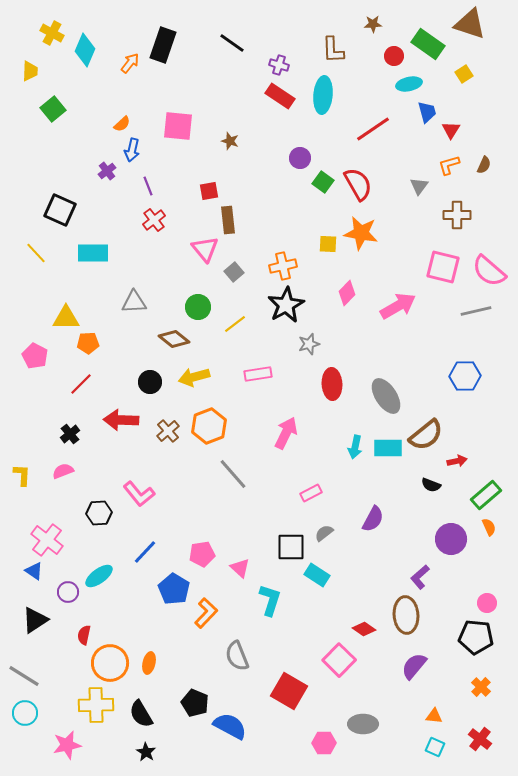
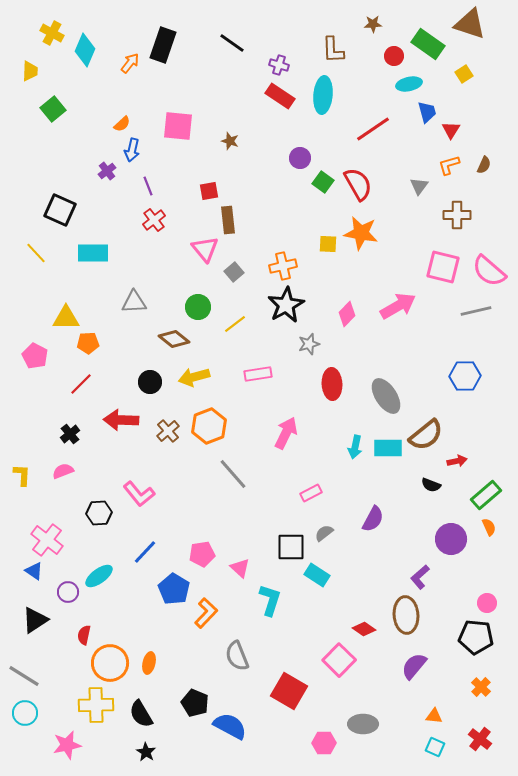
pink diamond at (347, 293): moved 21 px down
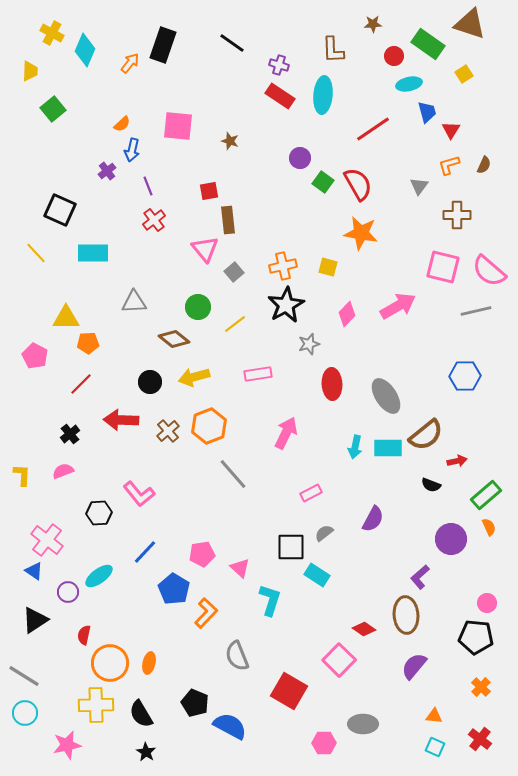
yellow square at (328, 244): moved 23 px down; rotated 12 degrees clockwise
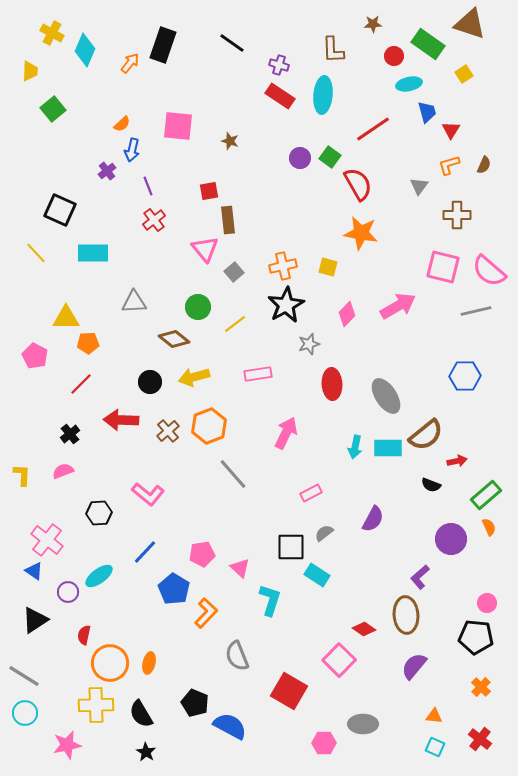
green square at (323, 182): moved 7 px right, 25 px up
pink L-shape at (139, 494): moved 9 px right; rotated 12 degrees counterclockwise
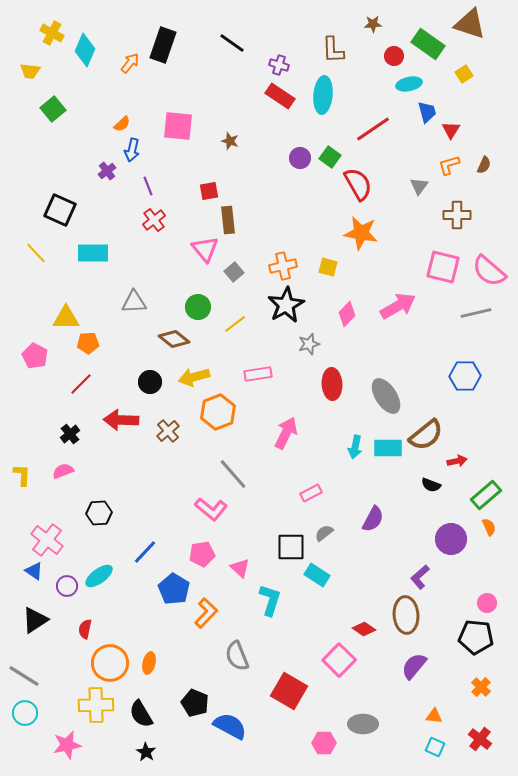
yellow trapezoid at (30, 71): rotated 95 degrees clockwise
gray line at (476, 311): moved 2 px down
orange hexagon at (209, 426): moved 9 px right, 14 px up
pink L-shape at (148, 494): moved 63 px right, 15 px down
purple circle at (68, 592): moved 1 px left, 6 px up
red semicircle at (84, 635): moved 1 px right, 6 px up
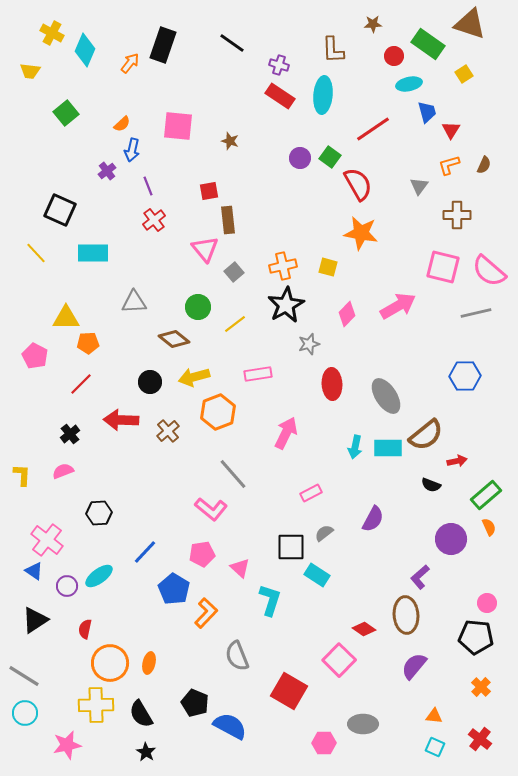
green square at (53, 109): moved 13 px right, 4 px down
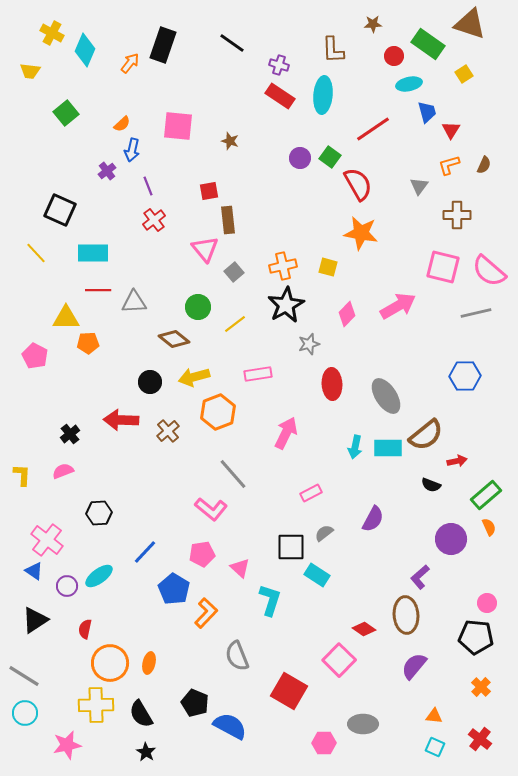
red line at (81, 384): moved 17 px right, 94 px up; rotated 45 degrees clockwise
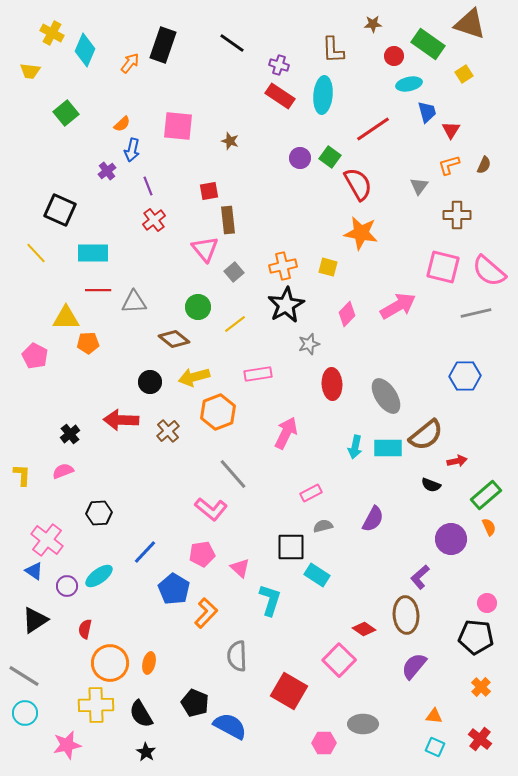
gray semicircle at (324, 533): moved 1 px left, 7 px up; rotated 24 degrees clockwise
gray semicircle at (237, 656): rotated 20 degrees clockwise
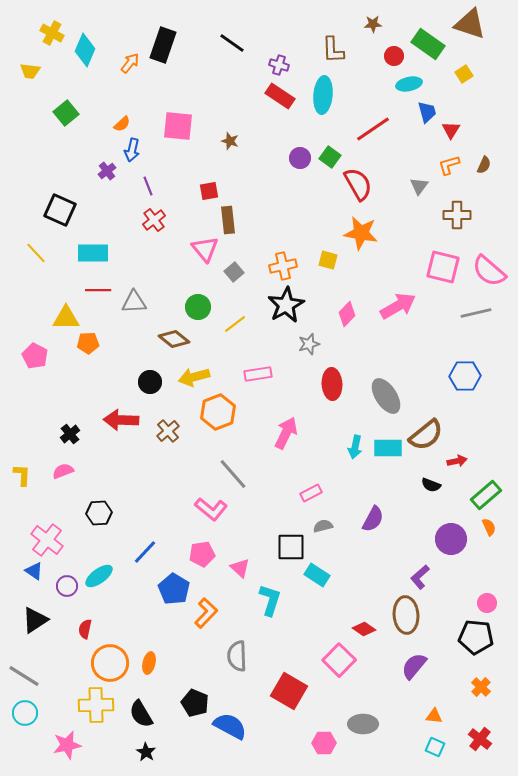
yellow square at (328, 267): moved 7 px up
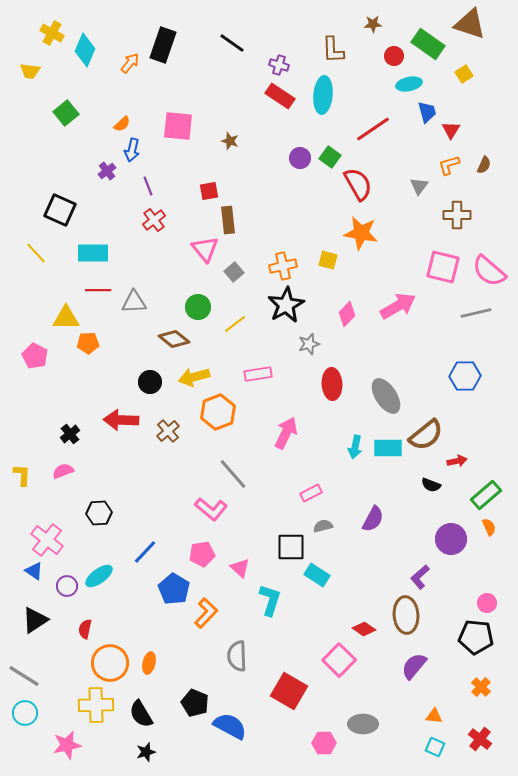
black star at (146, 752): rotated 24 degrees clockwise
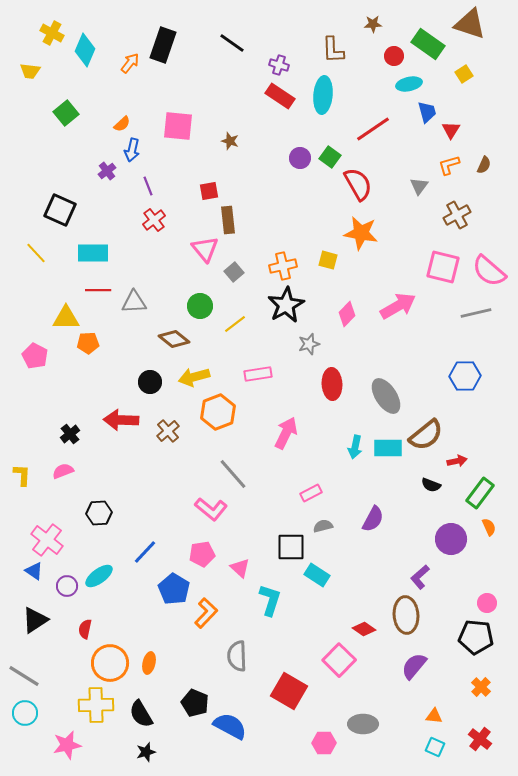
brown cross at (457, 215): rotated 28 degrees counterclockwise
green circle at (198, 307): moved 2 px right, 1 px up
green rectangle at (486, 495): moved 6 px left, 2 px up; rotated 12 degrees counterclockwise
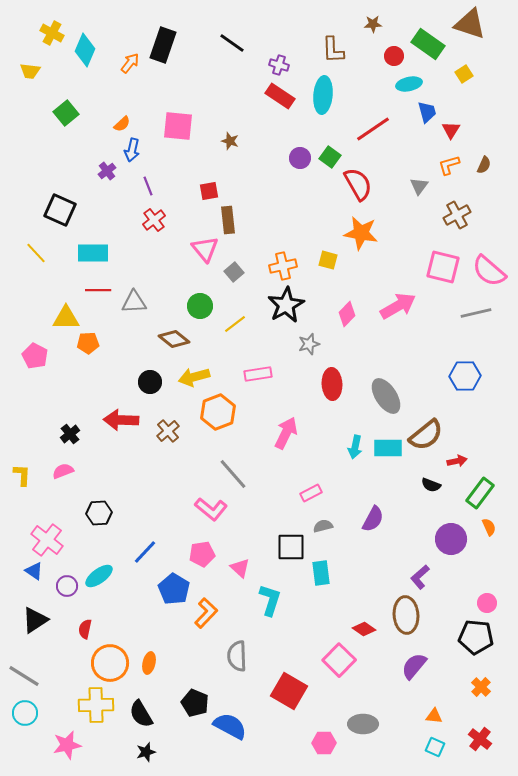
cyan rectangle at (317, 575): moved 4 px right, 2 px up; rotated 50 degrees clockwise
